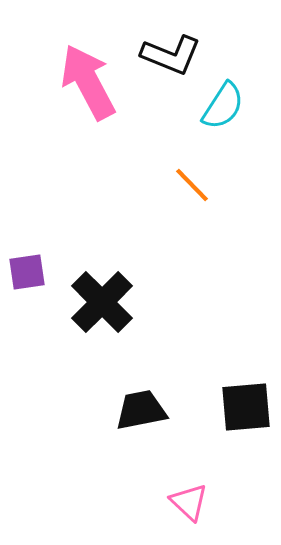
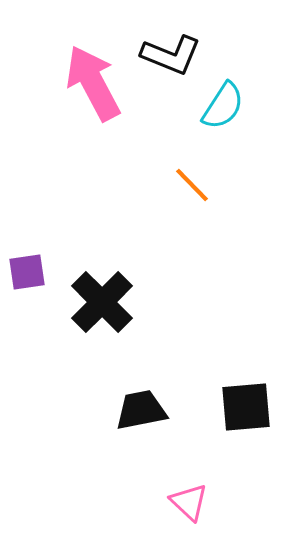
pink arrow: moved 5 px right, 1 px down
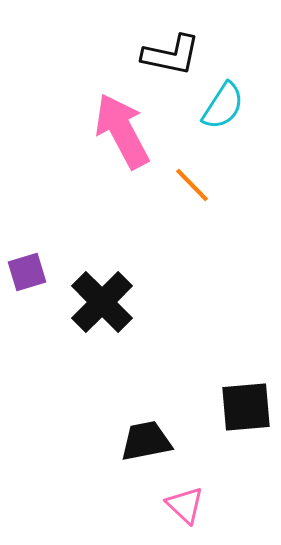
black L-shape: rotated 10 degrees counterclockwise
pink arrow: moved 29 px right, 48 px down
purple square: rotated 9 degrees counterclockwise
black trapezoid: moved 5 px right, 31 px down
pink triangle: moved 4 px left, 3 px down
